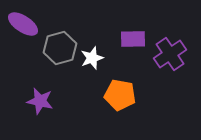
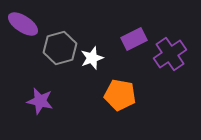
purple rectangle: moved 1 px right; rotated 25 degrees counterclockwise
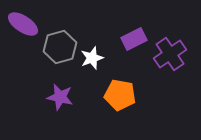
gray hexagon: moved 1 px up
purple star: moved 20 px right, 4 px up
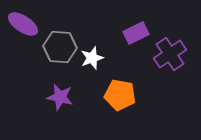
purple rectangle: moved 2 px right, 6 px up
gray hexagon: rotated 20 degrees clockwise
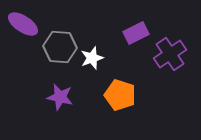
orange pentagon: rotated 8 degrees clockwise
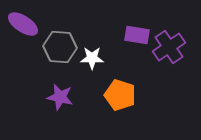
purple rectangle: moved 1 px right, 2 px down; rotated 35 degrees clockwise
purple cross: moved 1 px left, 7 px up
white star: rotated 20 degrees clockwise
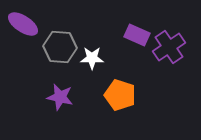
purple rectangle: rotated 15 degrees clockwise
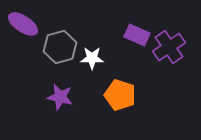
gray hexagon: rotated 20 degrees counterclockwise
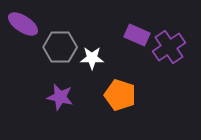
gray hexagon: rotated 16 degrees clockwise
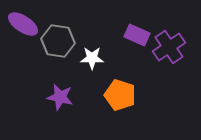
gray hexagon: moved 2 px left, 6 px up; rotated 8 degrees clockwise
